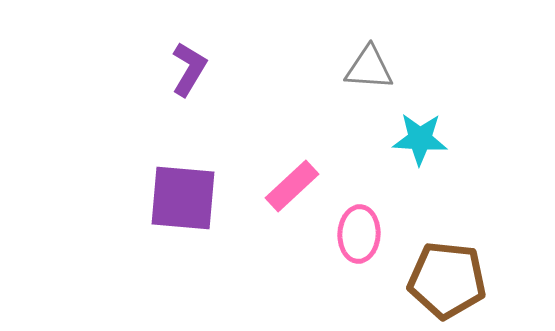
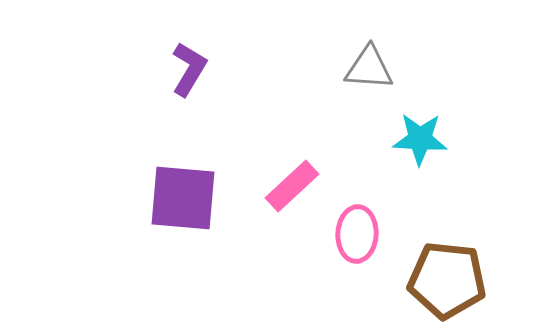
pink ellipse: moved 2 px left
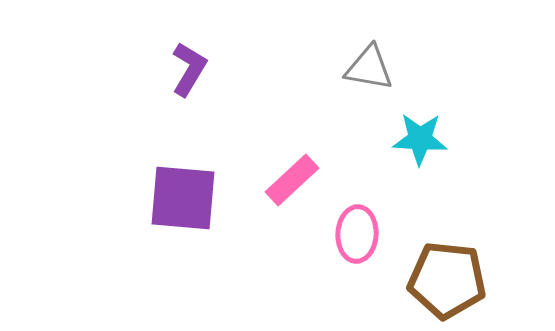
gray triangle: rotated 6 degrees clockwise
pink rectangle: moved 6 px up
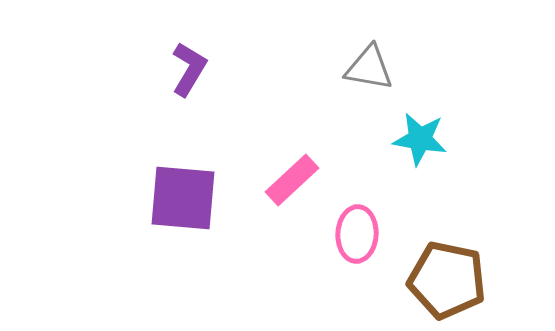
cyan star: rotated 6 degrees clockwise
brown pentagon: rotated 6 degrees clockwise
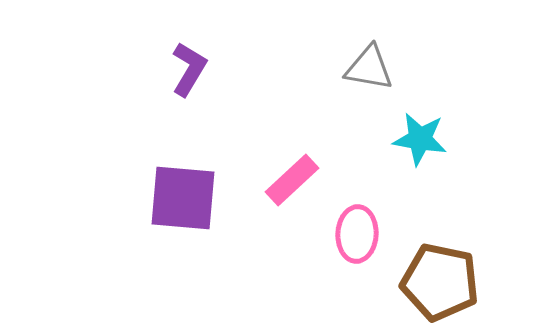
brown pentagon: moved 7 px left, 2 px down
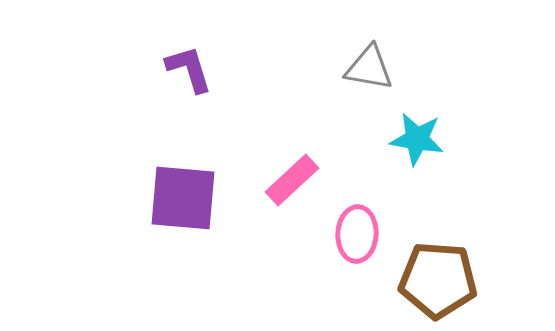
purple L-shape: rotated 48 degrees counterclockwise
cyan star: moved 3 px left
brown pentagon: moved 2 px left, 2 px up; rotated 8 degrees counterclockwise
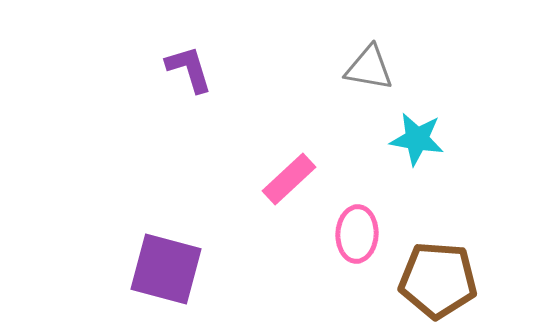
pink rectangle: moved 3 px left, 1 px up
purple square: moved 17 px left, 71 px down; rotated 10 degrees clockwise
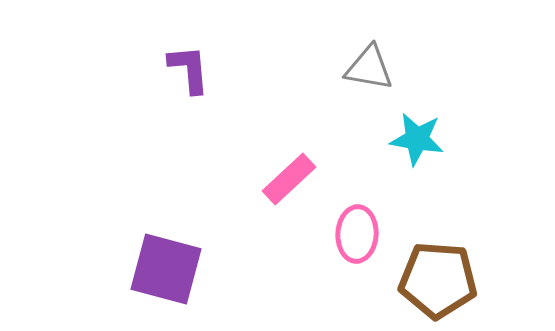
purple L-shape: rotated 12 degrees clockwise
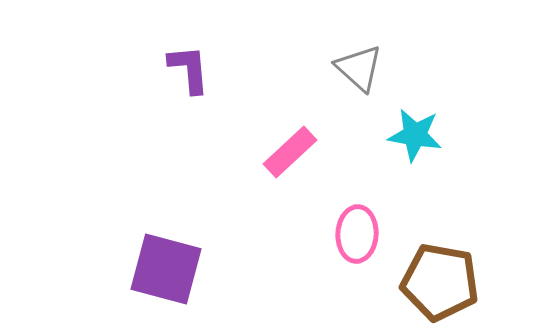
gray triangle: moved 10 px left; rotated 32 degrees clockwise
cyan star: moved 2 px left, 4 px up
pink rectangle: moved 1 px right, 27 px up
brown pentagon: moved 2 px right, 2 px down; rotated 6 degrees clockwise
